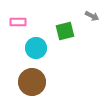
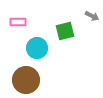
cyan circle: moved 1 px right
brown circle: moved 6 px left, 2 px up
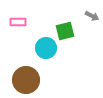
cyan circle: moved 9 px right
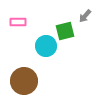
gray arrow: moved 7 px left; rotated 104 degrees clockwise
cyan circle: moved 2 px up
brown circle: moved 2 px left, 1 px down
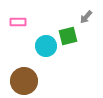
gray arrow: moved 1 px right, 1 px down
green square: moved 3 px right, 5 px down
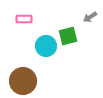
gray arrow: moved 4 px right; rotated 16 degrees clockwise
pink rectangle: moved 6 px right, 3 px up
brown circle: moved 1 px left
